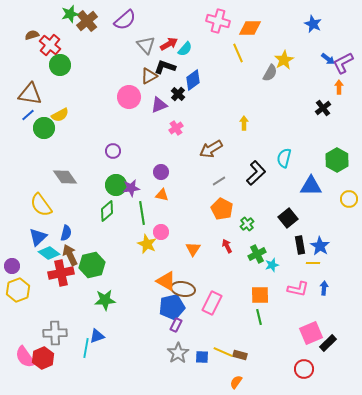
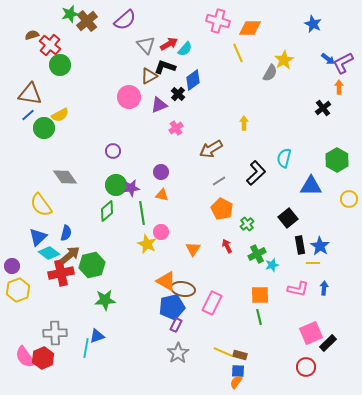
brown arrow at (70, 255): rotated 75 degrees clockwise
blue square at (202, 357): moved 36 px right, 14 px down
red circle at (304, 369): moved 2 px right, 2 px up
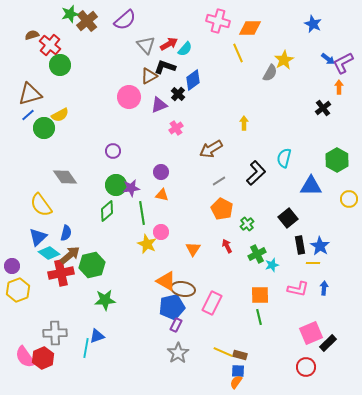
brown triangle at (30, 94): rotated 25 degrees counterclockwise
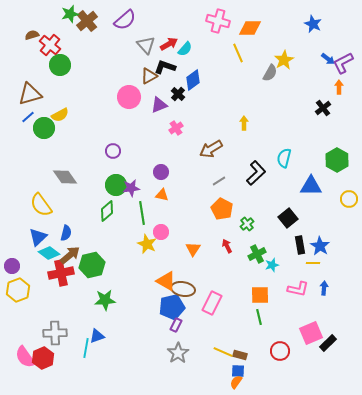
blue line at (28, 115): moved 2 px down
red circle at (306, 367): moved 26 px left, 16 px up
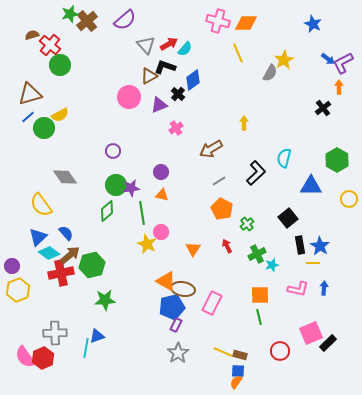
orange diamond at (250, 28): moved 4 px left, 5 px up
blue semicircle at (66, 233): rotated 56 degrees counterclockwise
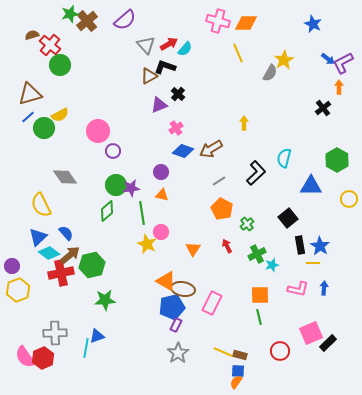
blue diamond at (193, 80): moved 10 px left, 71 px down; rotated 55 degrees clockwise
pink circle at (129, 97): moved 31 px left, 34 px down
yellow semicircle at (41, 205): rotated 10 degrees clockwise
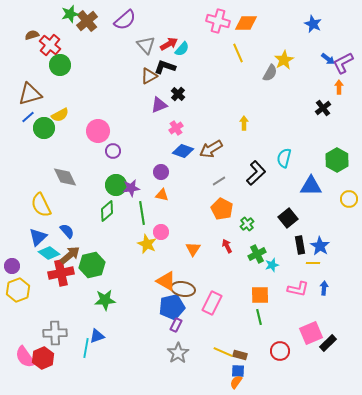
cyan semicircle at (185, 49): moved 3 px left
gray diamond at (65, 177): rotated 10 degrees clockwise
blue semicircle at (66, 233): moved 1 px right, 2 px up
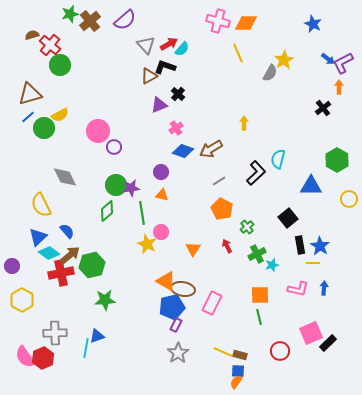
brown cross at (87, 21): moved 3 px right
purple circle at (113, 151): moved 1 px right, 4 px up
cyan semicircle at (284, 158): moved 6 px left, 1 px down
green cross at (247, 224): moved 3 px down
yellow hexagon at (18, 290): moved 4 px right, 10 px down; rotated 10 degrees counterclockwise
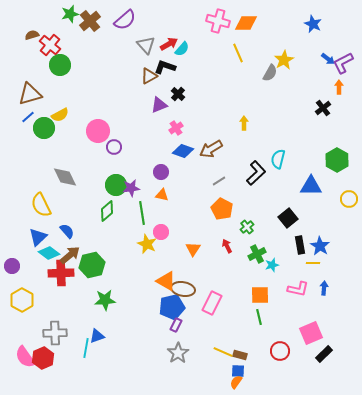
red cross at (61, 273): rotated 10 degrees clockwise
black rectangle at (328, 343): moved 4 px left, 11 px down
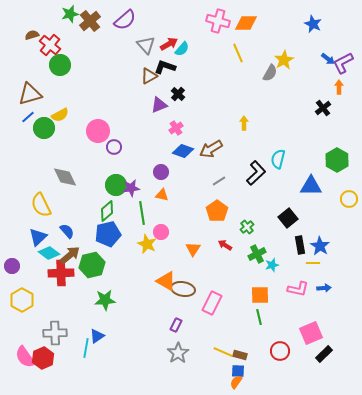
orange pentagon at (222, 209): moved 5 px left, 2 px down; rotated 10 degrees clockwise
red arrow at (227, 246): moved 2 px left, 1 px up; rotated 32 degrees counterclockwise
blue arrow at (324, 288): rotated 80 degrees clockwise
blue pentagon at (172, 307): moved 64 px left, 73 px up
blue triangle at (97, 336): rotated 14 degrees counterclockwise
